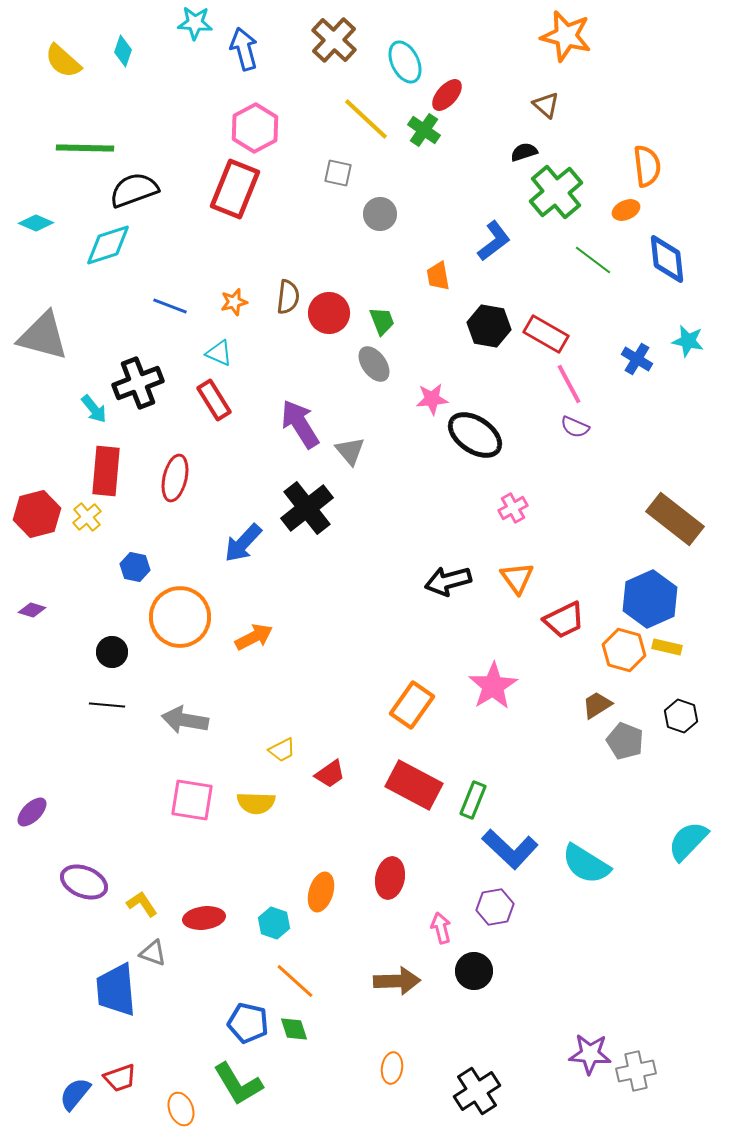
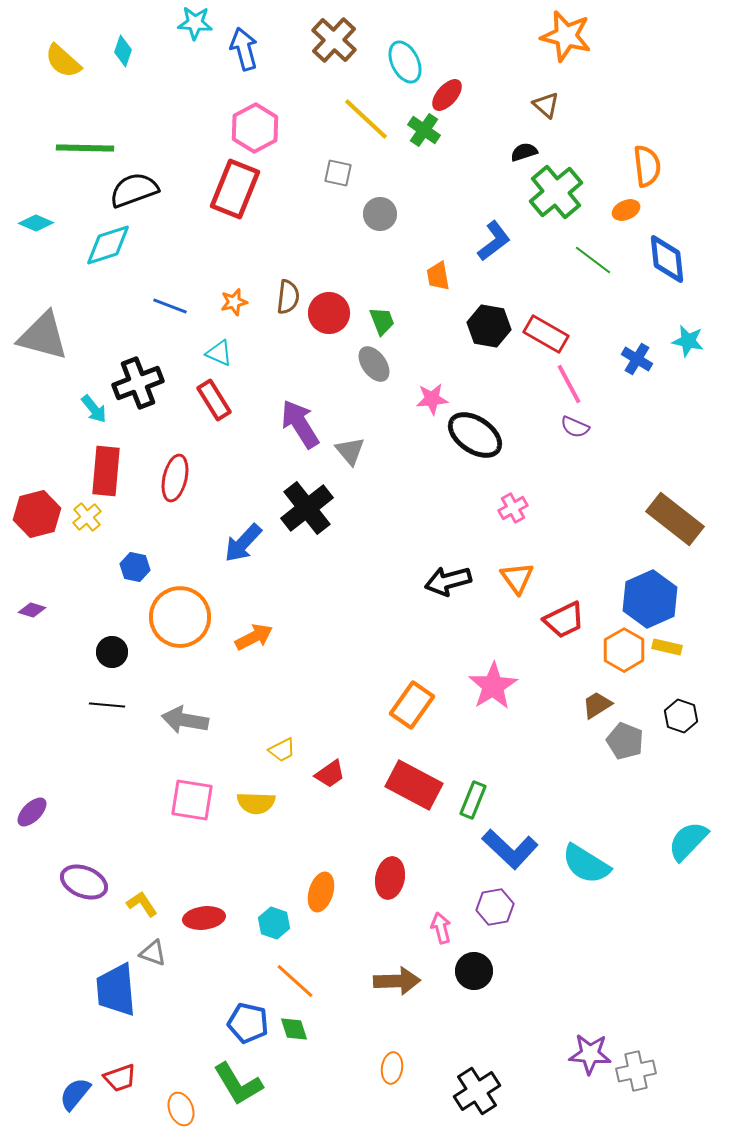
orange hexagon at (624, 650): rotated 15 degrees clockwise
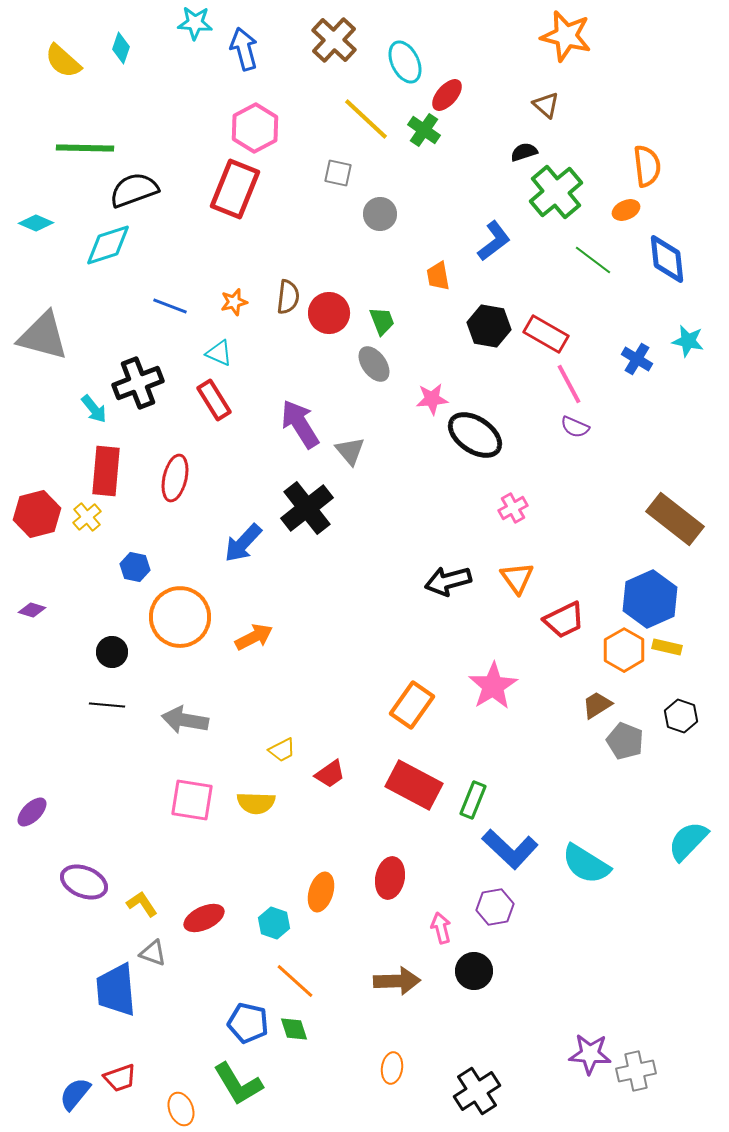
cyan diamond at (123, 51): moved 2 px left, 3 px up
red ellipse at (204, 918): rotated 18 degrees counterclockwise
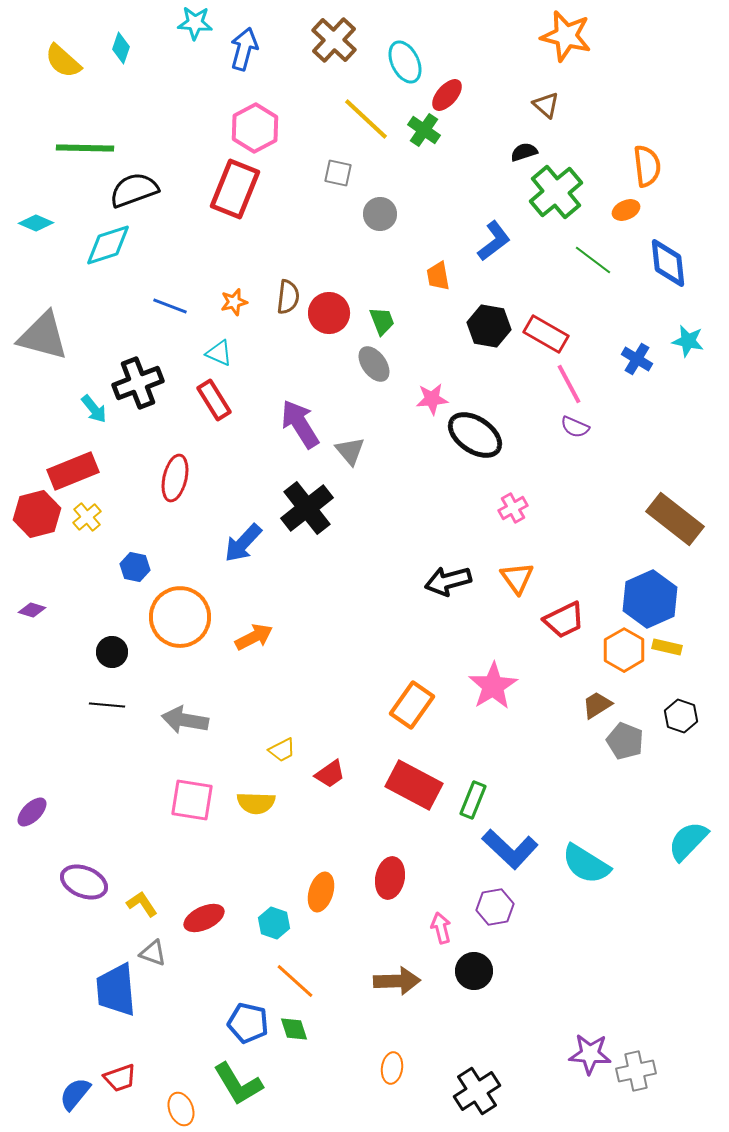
blue arrow at (244, 49): rotated 30 degrees clockwise
blue diamond at (667, 259): moved 1 px right, 4 px down
red rectangle at (106, 471): moved 33 px left; rotated 63 degrees clockwise
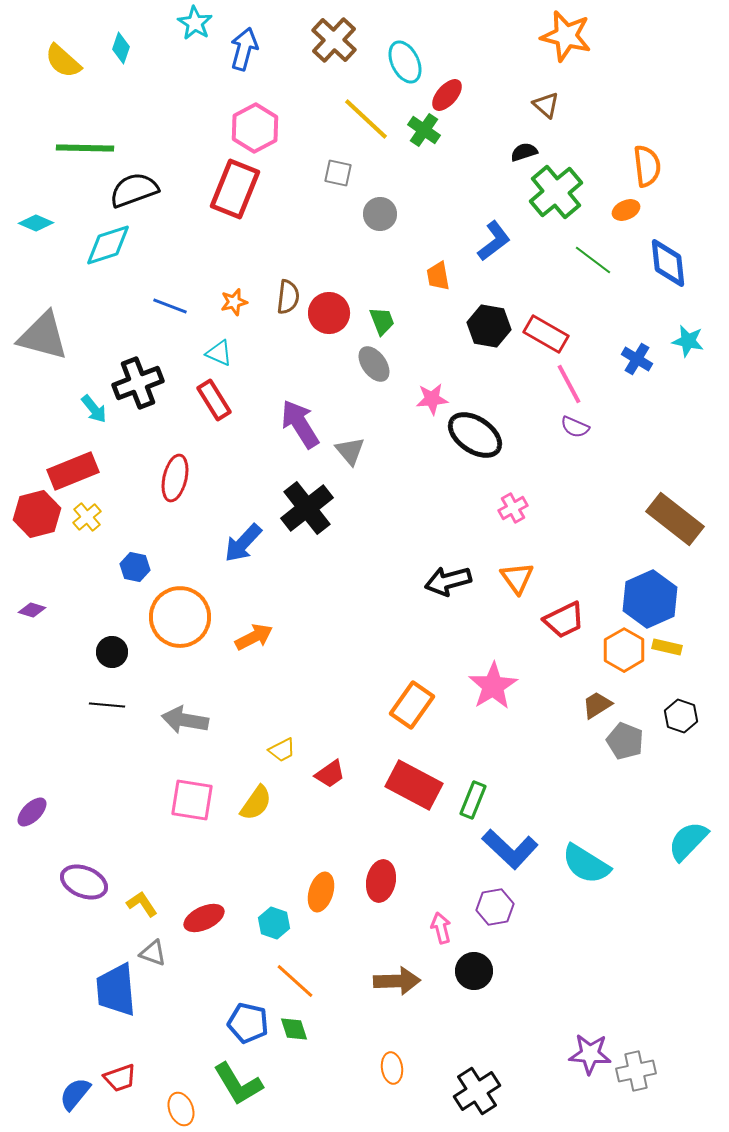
cyan star at (195, 23): rotated 28 degrees clockwise
yellow semicircle at (256, 803): rotated 57 degrees counterclockwise
red ellipse at (390, 878): moved 9 px left, 3 px down
orange ellipse at (392, 1068): rotated 16 degrees counterclockwise
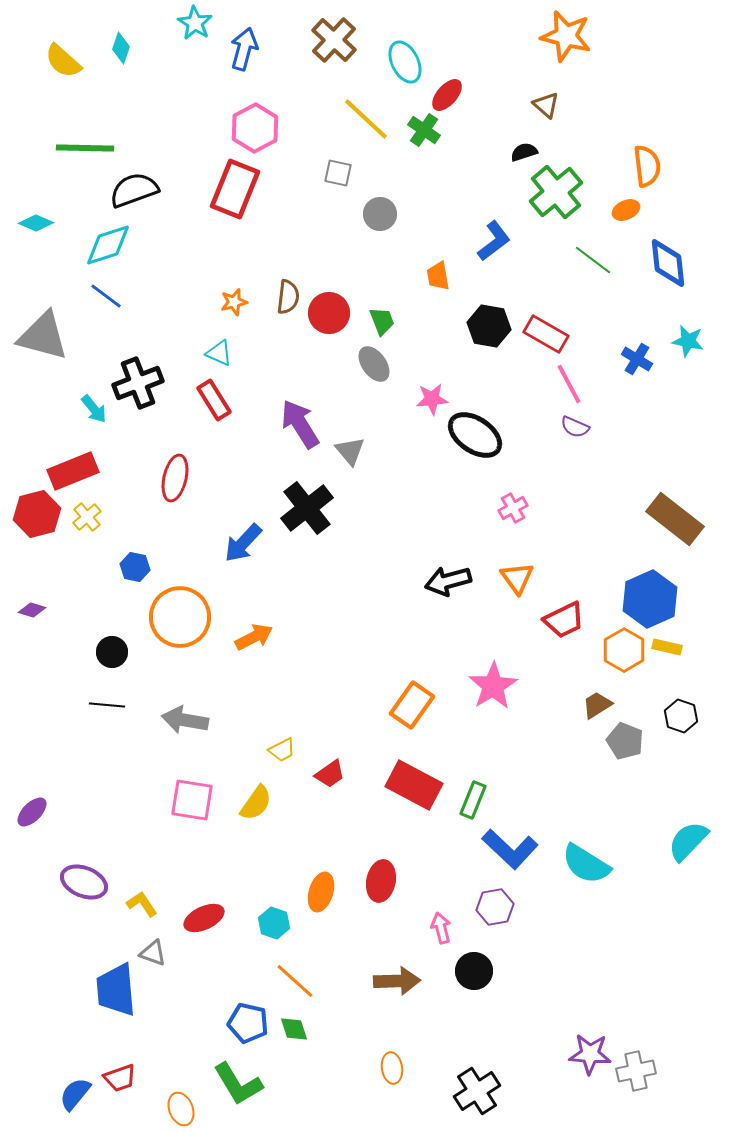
blue line at (170, 306): moved 64 px left, 10 px up; rotated 16 degrees clockwise
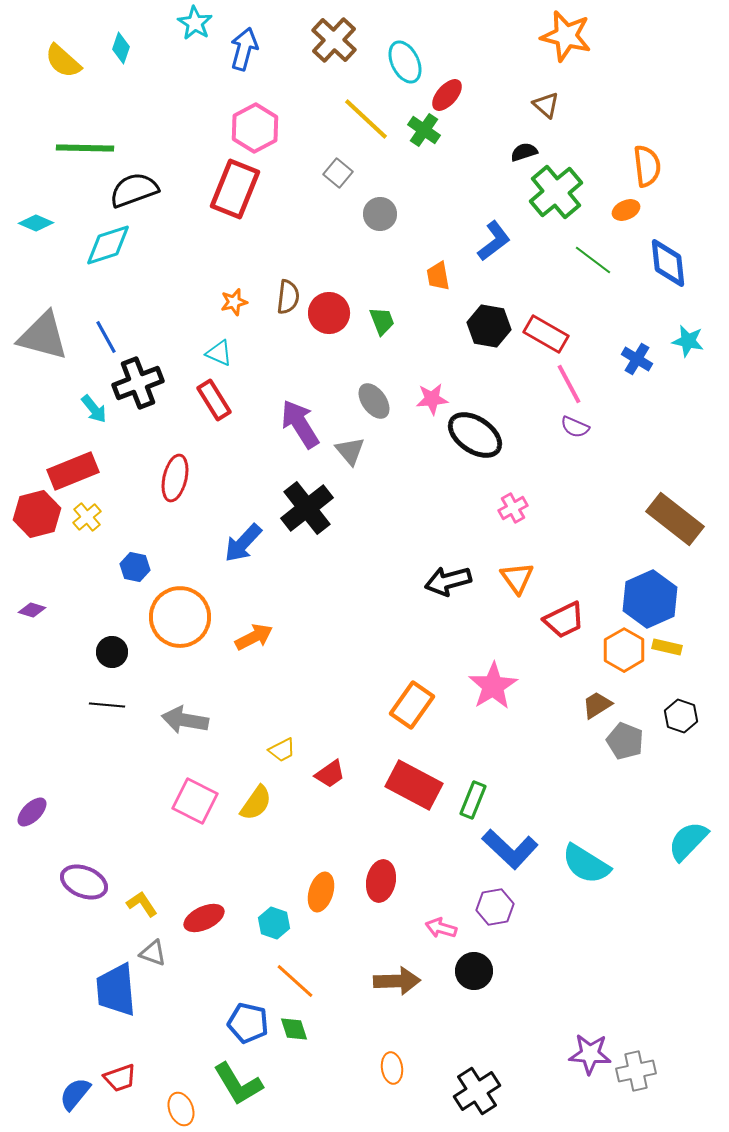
gray square at (338, 173): rotated 28 degrees clockwise
blue line at (106, 296): moved 41 px down; rotated 24 degrees clockwise
gray ellipse at (374, 364): moved 37 px down
pink square at (192, 800): moved 3 px right, 1 px down; rotated 18 degrees clockwise
pink arrow at (441, 928): rotated 60 degrees counterclockwise
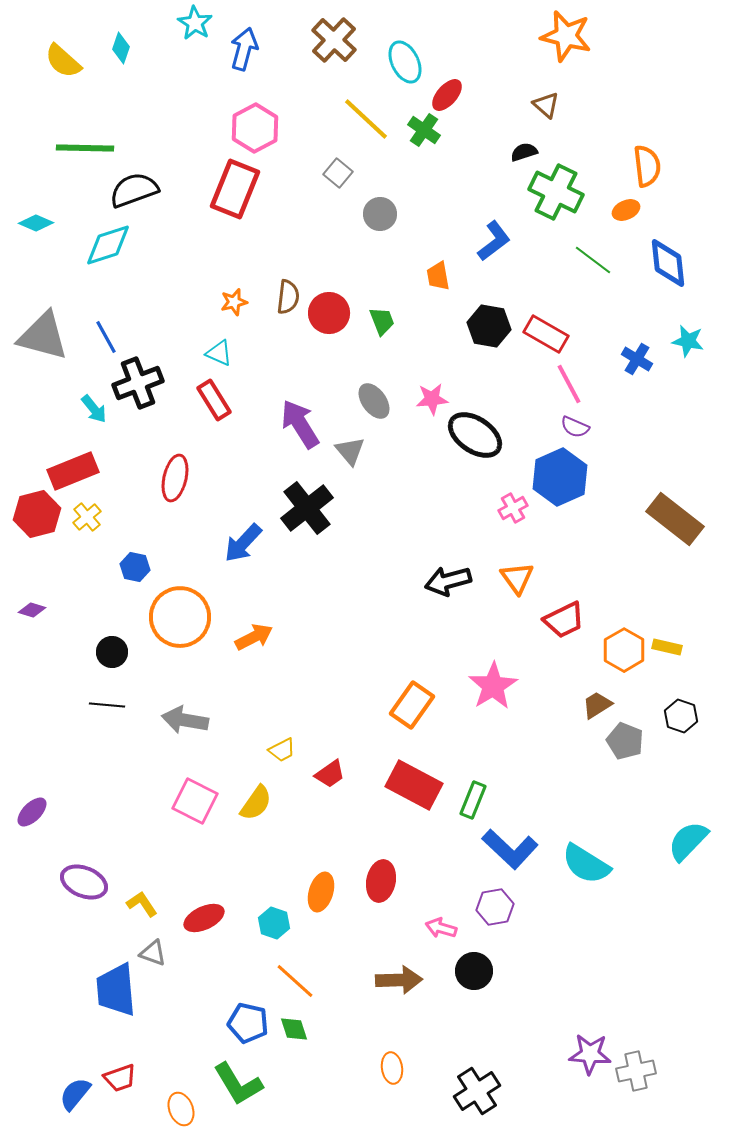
green cross at (556, 192): rotated 24 degrees counterclockwise
blue hexagon at (650, 599): moved 90 px left, 122 px up
brown arrow at (397, 981): moved 2 px right, 1 px up
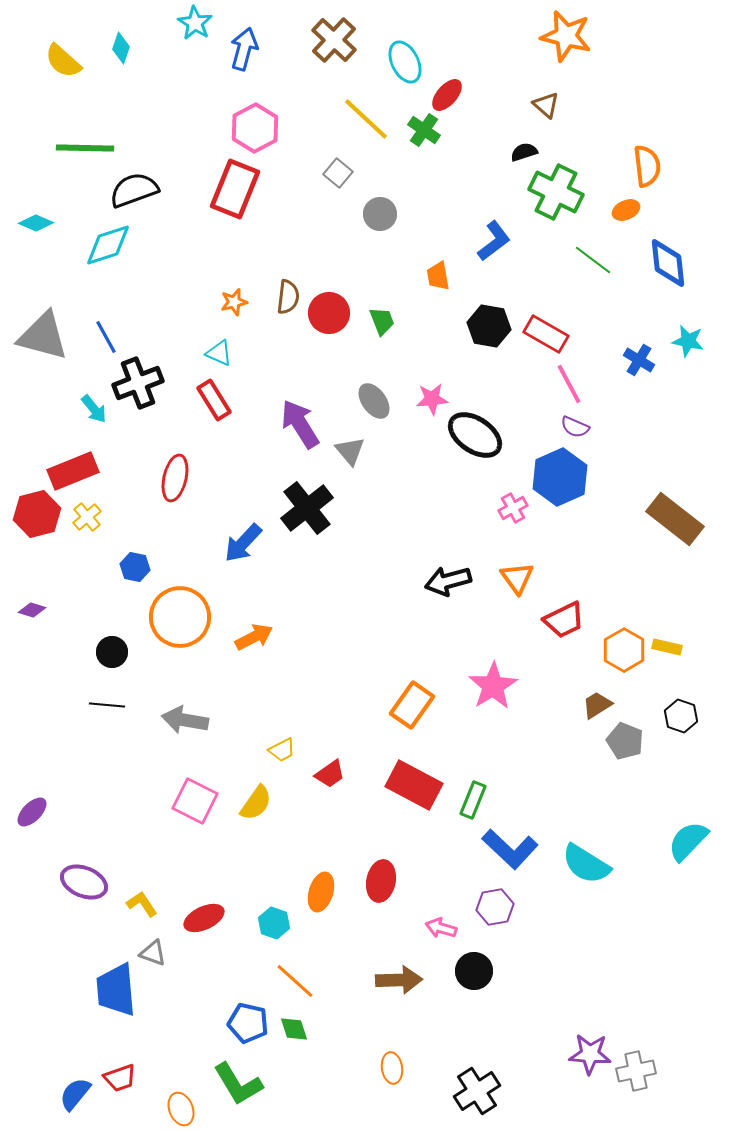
blue cross at (637, 359): moved 2 px right, 1 px down
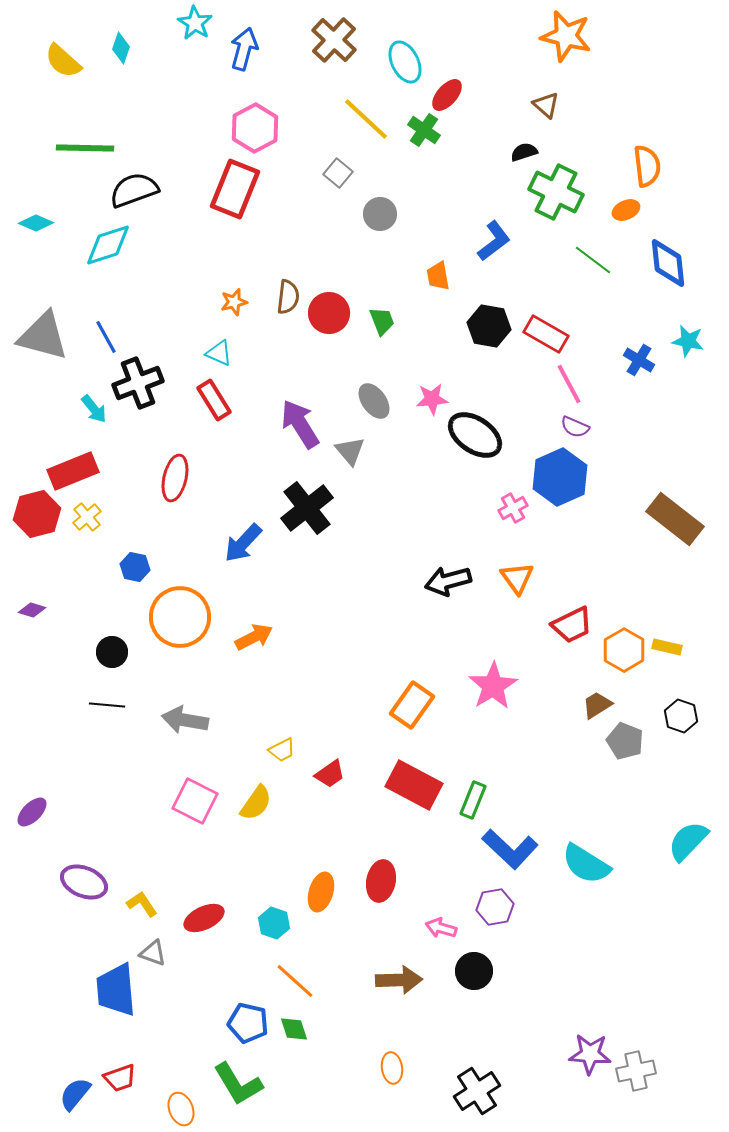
red trapezoid at (564, 620): moved 8 px right, 5 px down
